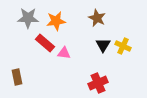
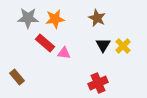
orange star: moved 1 px left, 2 px up
yellow cross: rotated 21 degrees clockwise
brown rectangle: rotated 28 degrees counterclockwise
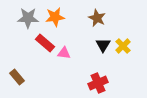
orange star: moved 2 px up
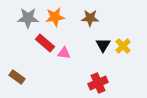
brown star: moved 7 px left; rotated 24 degrees counterclockwise
brown rectangle: rotated 14 degrees counterclockwise
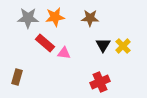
brown rectangle: rotated 70 degrees clockwise
red cross: moved 2 px right, 1 px up
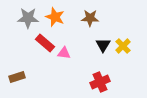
orange star: rotated 30 degrees clockwise
brown rectangle: rotated 56 degrees clockwise
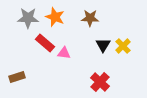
red cross: rotated 24 degrees counterclockwise
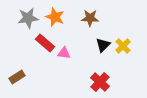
gray star: rotated 10 degrees counterclockwise
black triangle: rotated 14 degrees clockwise
brown rectangle: rotated 14 degrees counterclockwise
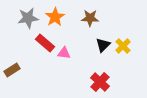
orange star: rotated 18 degrees clockwise
brown rectangle: moved 5 px left, 7 px up
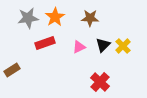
red rectangle: rotated 60 degrees counterclockwise
pink triangle: moved 15 px right, 6 px up; rotated 32 degrees counterclockwise
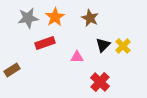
brown star: rotated 24 degrees clockwise
pink triangle: moved 2 px left, 10 px down; rotated 24 degrees clockwise
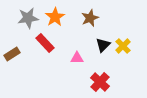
brown star: rotated 24 degrees clockwise
red rectangle: rotated 66 degrees clockwise
pink triangle: moved 1 px down
brown rectangle: moved 16 px up
